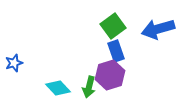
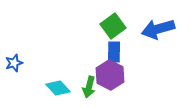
blue rectangle: moved 2 px left, 1 px down; rotated 20 degrees clockwise
purple hexagon: rotated 16 degrees counterclockwise
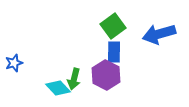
blue arrow: moved 1 px right, 5 px down
purple hexagon: moved 4 px left
green arrow: moved 15 px left, 8 px up
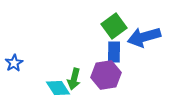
green square: moved 1 px right
blue arrow: moved 15 px left, 3 px down
blue star: rotated 12 degrees counterclockwise
purple hexagon: rotated 24 degrees clockwise
cyan diamond: rotated 10 degrees clockwise
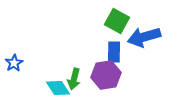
green square: moved 3 px right, 5 px up; rotated 25 degrees counterclockwise
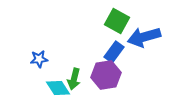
blue rectangle: rotated 35 degrees clockwise
blue star: moved 25 px right, 4 px up; rotated 24 degrees clockwise
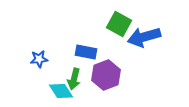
green square: moved 2 px right, 3 px down
blue rectangle: moved 28 px left; rotated 65 degrees clockwise
purple hexagon: rotated 12 degrees counterclockwise
cyan diamond: moved 3 px right, 3 px down
